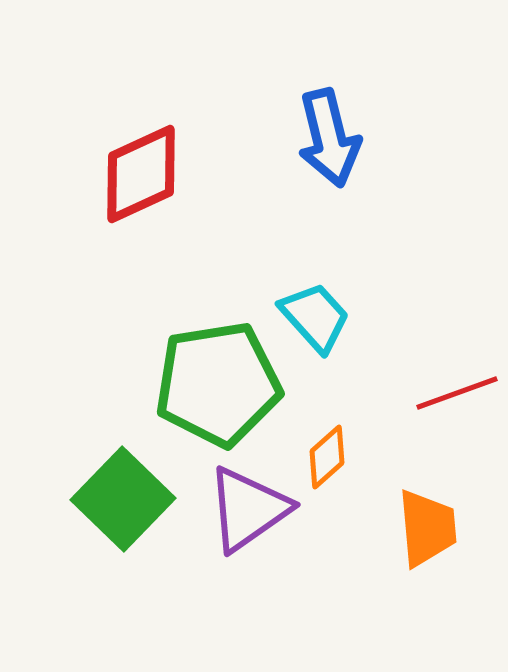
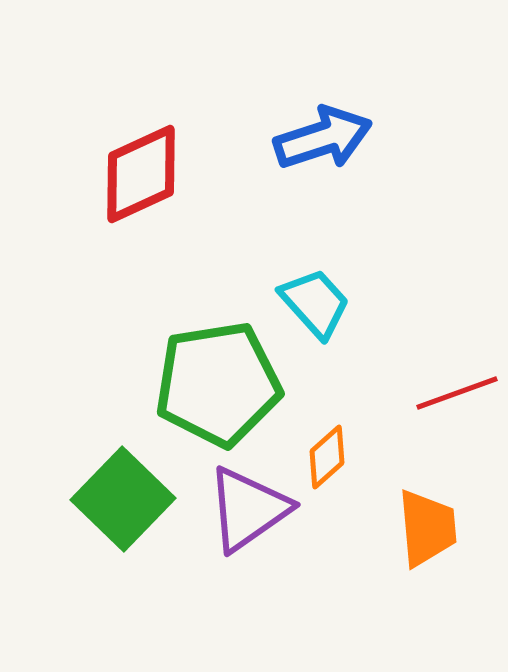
blue arrow: moved 6 px left; rotated 94 degrees counterclockwise
cyan trapezoid: moved 14 px up
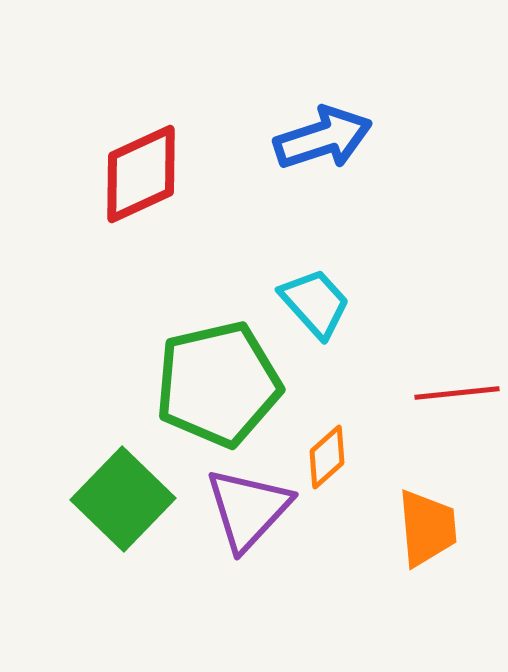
green pentagon: rotated 4 degrees counterclockwise
red line: rotated 14 degrees clockwise
purple triangle: rotated 12 degrees counterclockwise
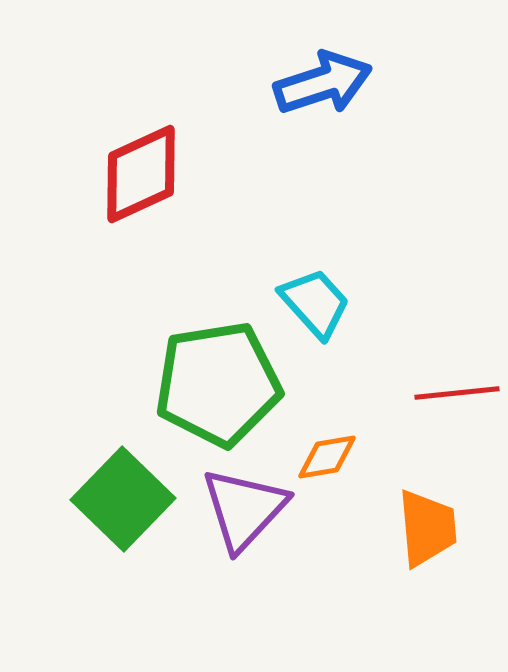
blue arrow: moved 55 px up
green pentagon: rotated 4 degrees clockwise
orange diamond: rotated 32 degrees clockwise
purple triangle: moved 4 px left
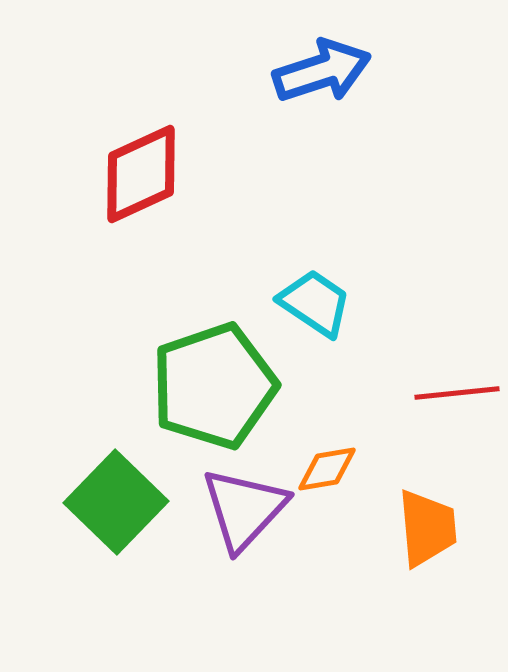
blue arrow: moved 1 px left, 12 px up
cyan trapezoid: rotated 14 degrees counterclockwise
green pentagon: moved 4 px left, 2 px down; rotated 10 degrees counterclockwise
orange diamond: moved 12 px down
green square: moved 7 px left, 3 px down
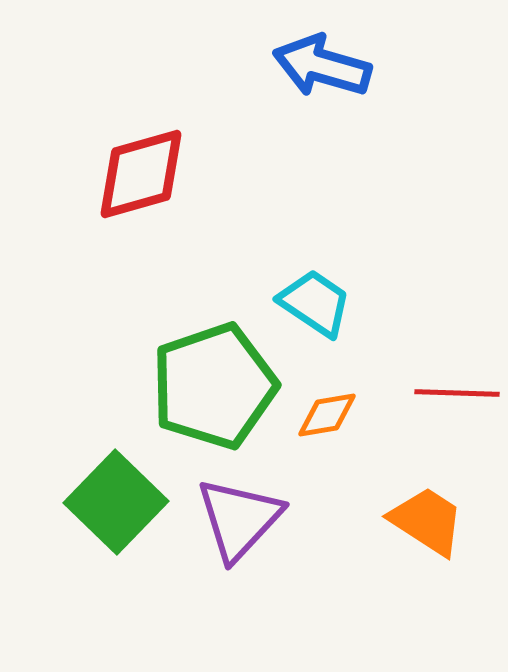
blue arrow: moved 5 px up; rotated 146 degrees counterclockwise
red diamond: rotated 9 degrees clockwise
red line: rotated 8 degrees clockwise
orange diamond: moved 54 px up
purple triangle: moved 5 px left, 10 px down
orange trapezoid: moved 7 px up; rotated 52 degrees counterclockwise
